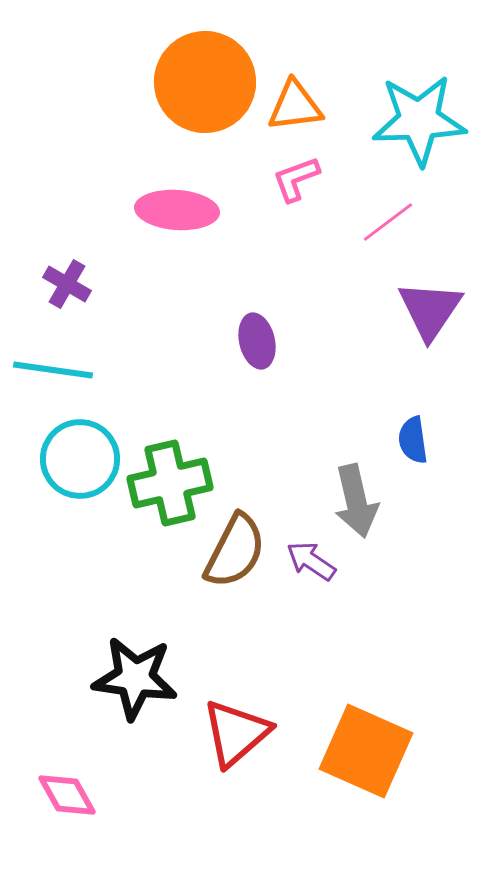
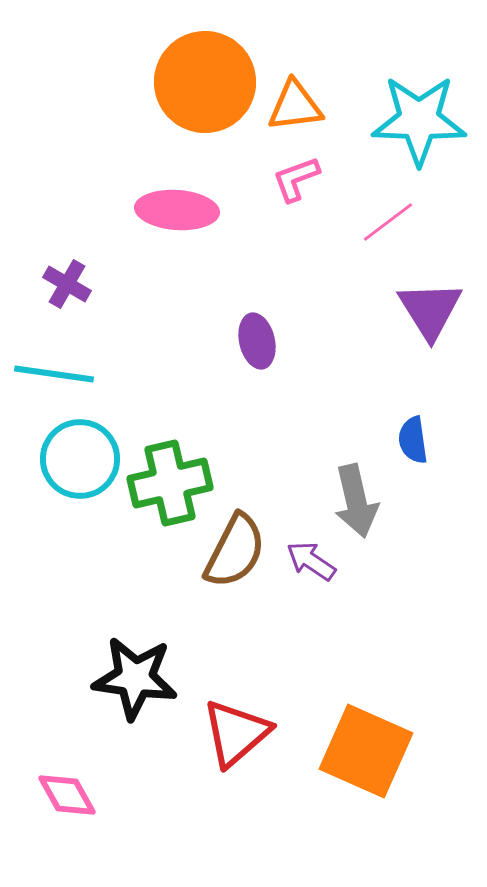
cyan star: rotated 4 degrees clockwise
purple triangle: rotated 6 degrees counterclockwise
cyan line: moved 1 px right, 4 px down
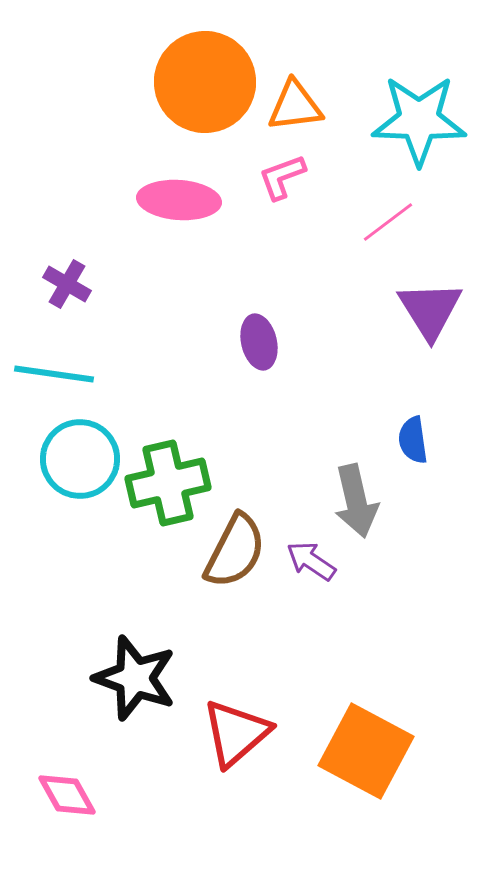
pink L-shape: moved 14 px left, 2 px up
pink ellipse: moved 2 px right, 10 px up
purple ellipse: moved 2 px right, 1 px down
green cross: moved 2 px left
black star: rotated 12 degrees clockwise
orange square: rotated 4 degrees clockwise
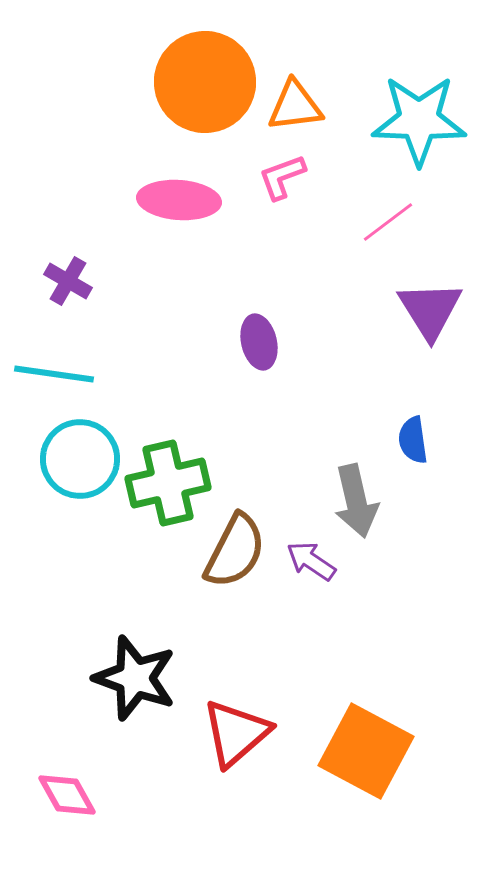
purple cross: moved 1 px right, 3 px up
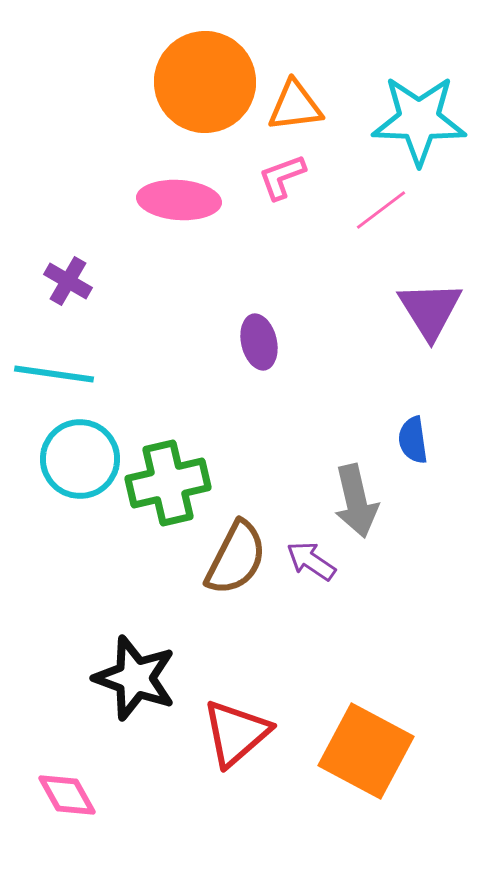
pink line: moved 7 px left, 12 px up
brown semicircle: moved 1 px right, 7 px down
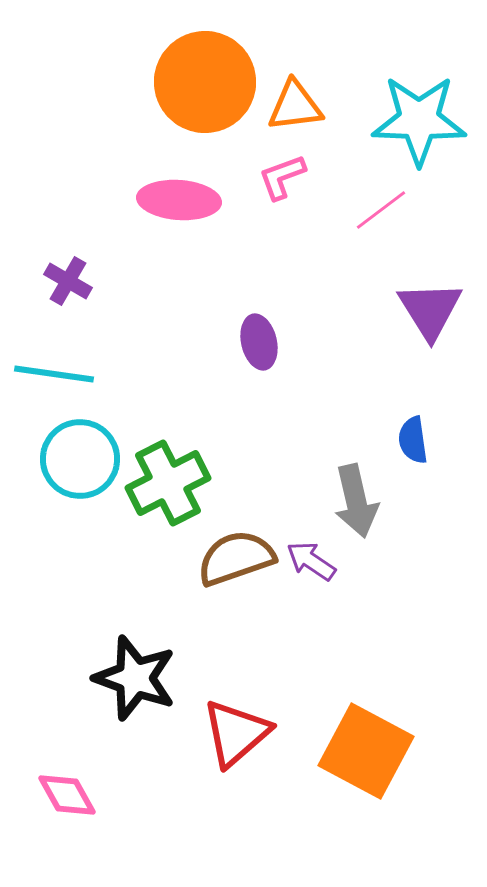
green cross: rotated 14 degrees counterclockwise
brown semicircle: rotated 136 degrees counterclockwise
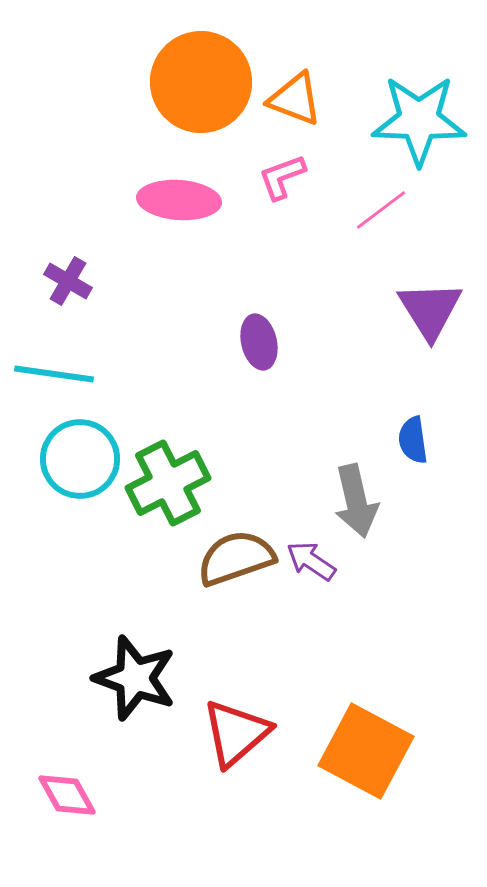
orange circle: moved 4 px left
orange triangle: moved 7 px up; rotated 28 degrees clockwise
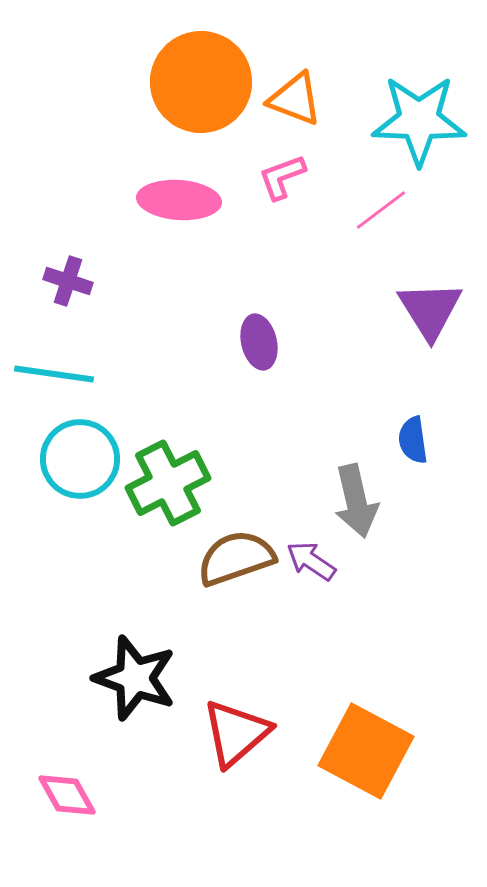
purple cross: rotated 12 degrees counterclockwise
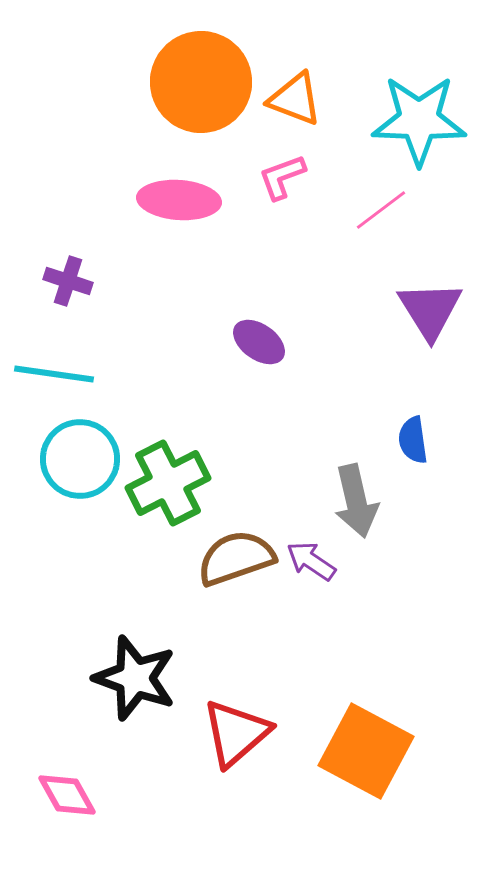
purple ellipse: rotated 42 degrees counterclockwise
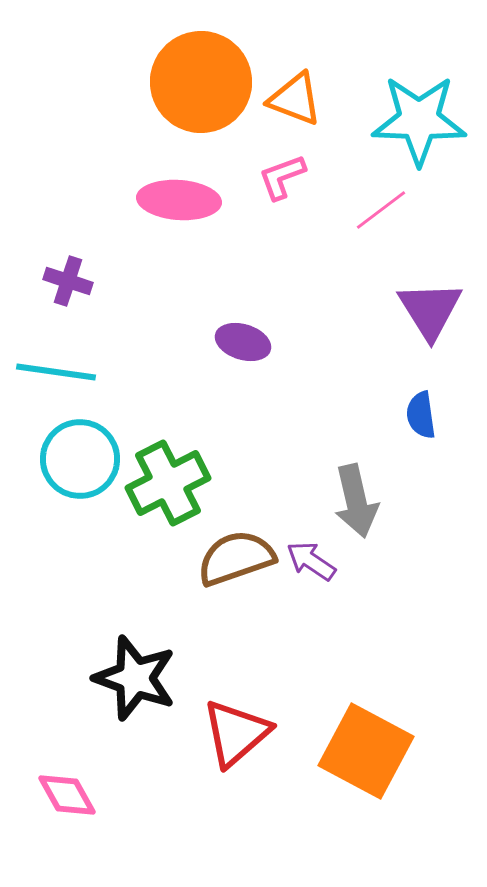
purple ellipse: moved 16 px left; rotated 18 degrees counterclockwise
cyan line: moved 2 px right, 2 px up
blue semicircle: moved 8 px right, 25 px up
